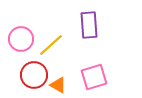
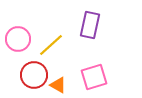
purple rectangle: moved 1 px right; rotated 16 degrees clockwise
pink circle: moved 3 px left
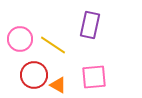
pink circle: moved 2 px right
yellow line: moved 2 px right; rotated 76 degrees clockwise
pink square: rotated 12 degrees clockwise
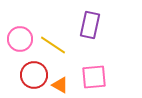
orange triangle: moved 2 px right
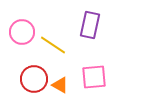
pink circle: moved 2 px right, 7 px up
red circle: moved 4 px down
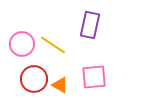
pink circle: moved 12 px down
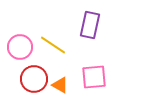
pink circle: moved 2 px left, 3 px down
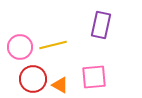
purple rectangle: moved 11 px right
yellow line: rotated 48 degrees counterclockwise
red circle: moved 1 px left
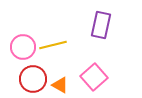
pink circle: moved 3 px right
pink square: rotated 36 degrees counterclockwise
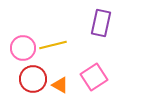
purple rectangle: moved 2 px up
pink circle: moved 1 px down
pink square: rotated 8 degrees clockwise
